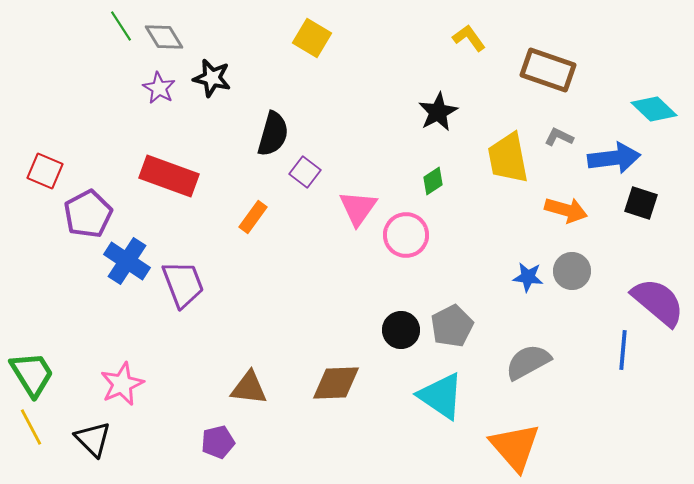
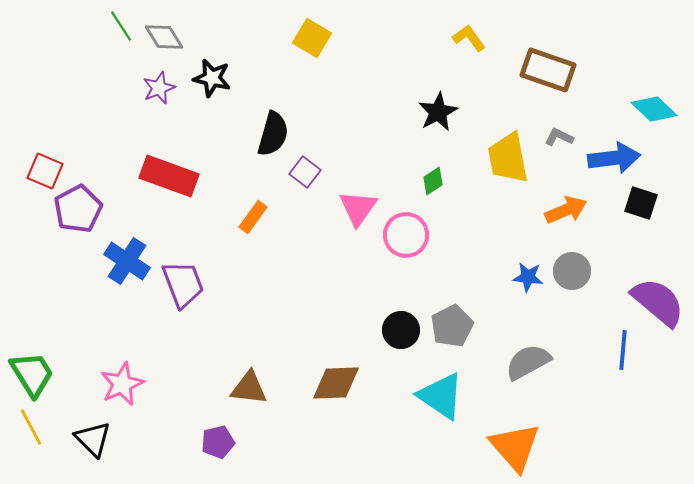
purple star at (159, 88): rotated 20 degrees clockwise
orange arrow at (566, 210): rotated 39 degrees counterclockwise
purple pentagon at (88, 214): moved 10 px left, 5 px up
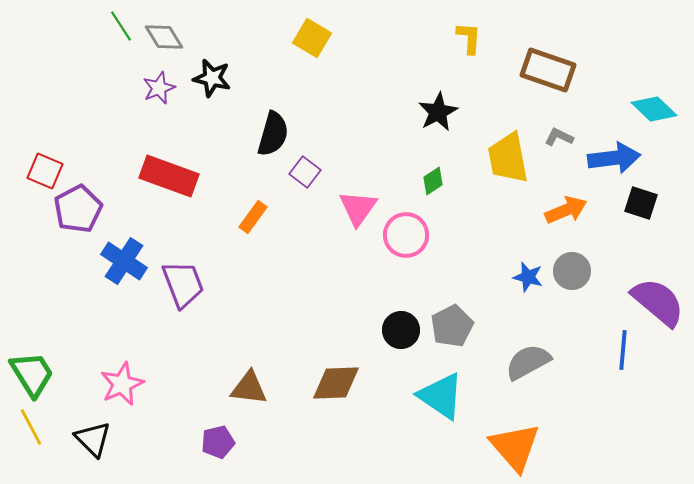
yellow L-shape at (469, 38): rotated 40 degrees clockwise
blue cross at (127, 261): moved 3 px left
blue star at (528, 277): rotated 8 degrees clockwise
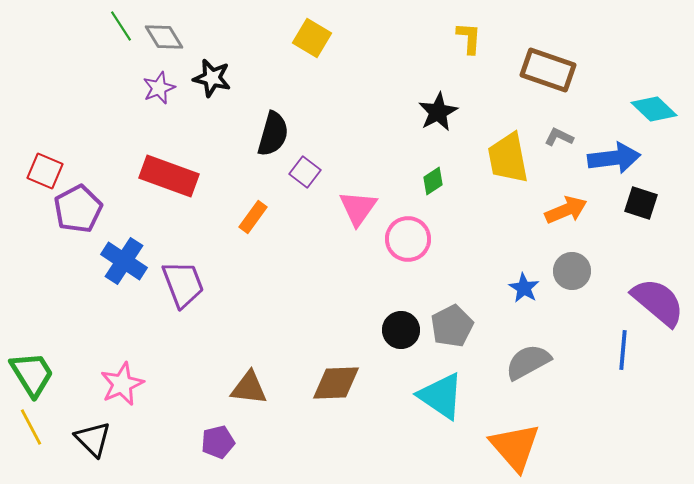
pink circle at (406, 235): moved 2 px right, 4 px down
blue star at (528, 277): moved 4 px left, 11 px down; rotated 16 degrees clockwise
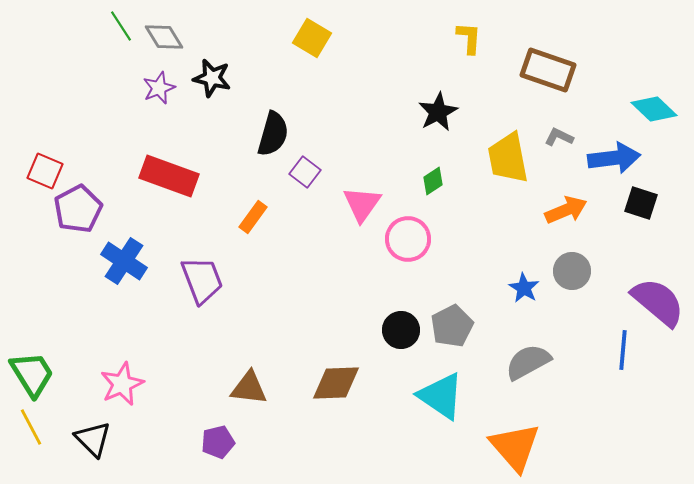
pink triangle at (358, 208): moved 4 px right, 4 px up
purple trapezoid at (183, 284): moved 19 px right, 4 px up
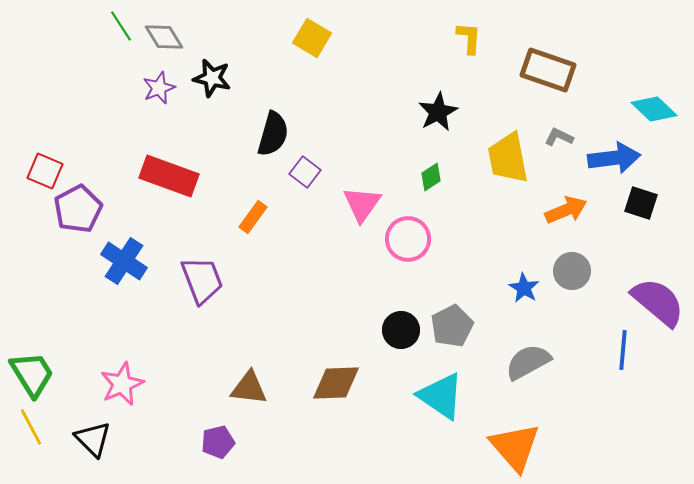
green diamond at (433, 181): moved 2 px left, 4 px up
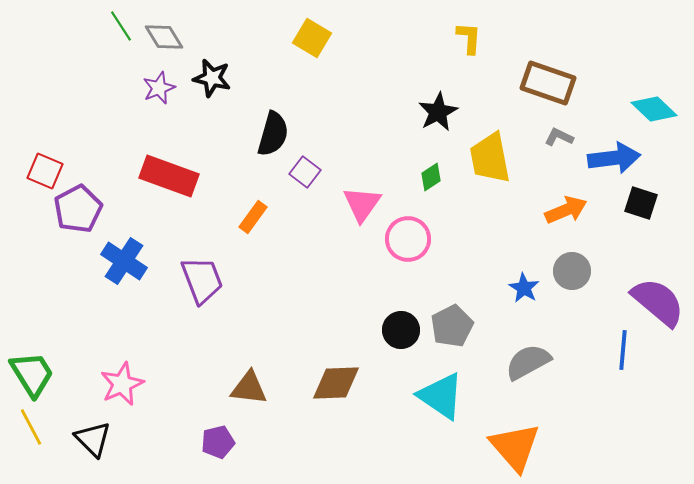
brown rectangle at (548, 70): moved 13 px down
yellow trapezoid at (508, 158): moved 18 px left
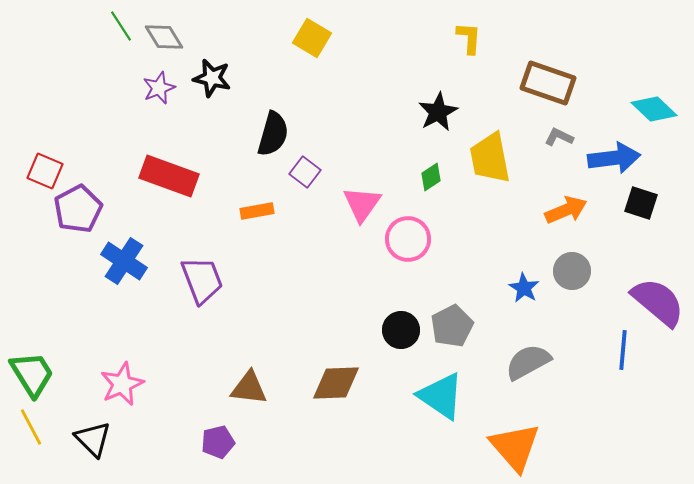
orange rectangle at (253, 217): moved 4 px right, 6 px up; rotated 44 degrees clockwise
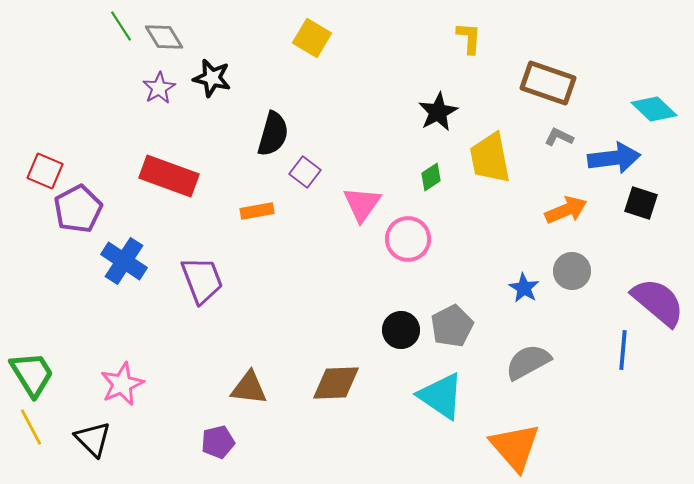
purple star at (159, 88): rotated 8 degrees counterclockwise
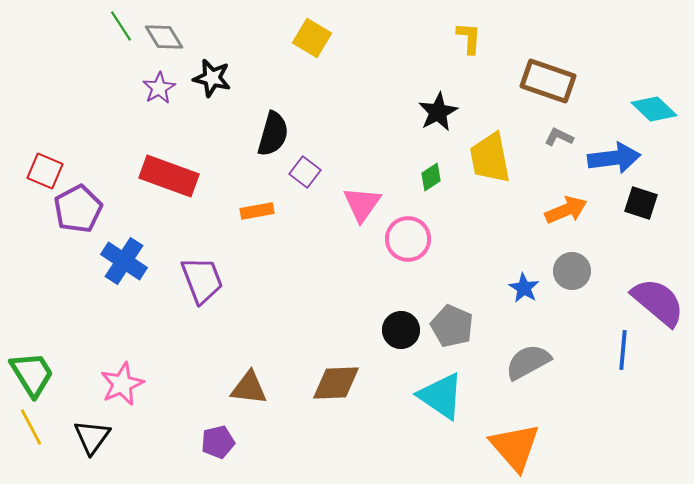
brown rectangle at (548, 83): moved 2 px up
gray pentagon at (452, 326): rotated 21 degrees counterclockwise
black triangle at (93, 439): moved 1 px left, 2 px up; rotated 21 degrees clockwise
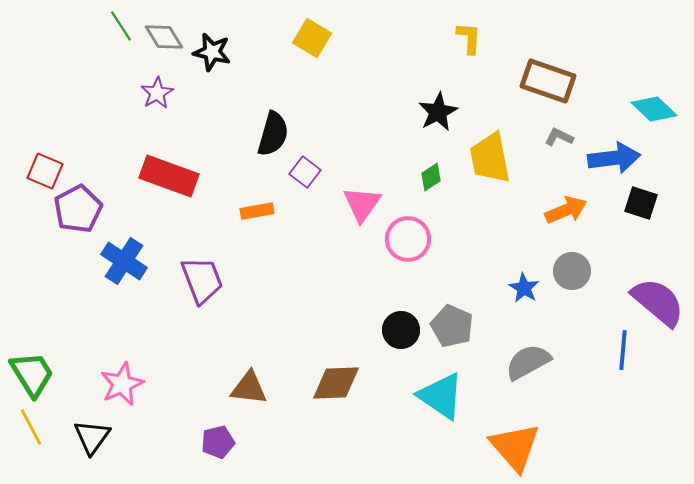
black star at (212, 78): moved 26 px up
purple star at (159, 88): moved 2 px left, 5 px down
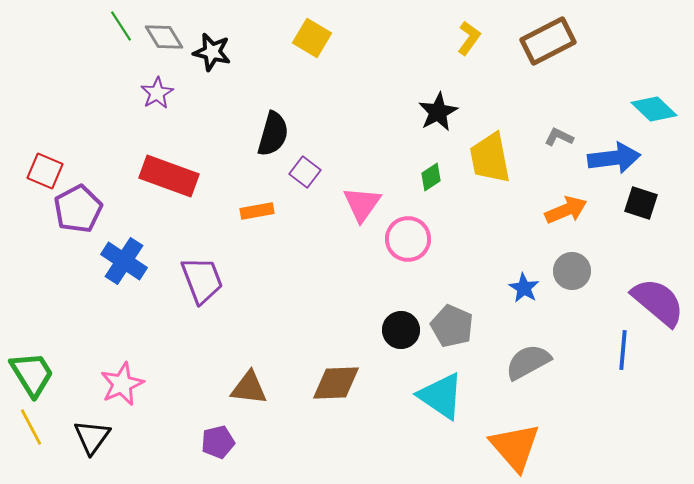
yellow L-shape at (469, 38): rotated 32 degrees clockwise
brown rectangle at (548, 81): moved 40 px up; rotated 46 degrees counterclockwise
